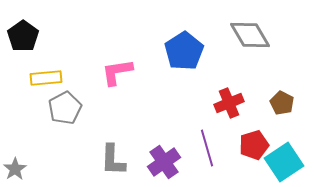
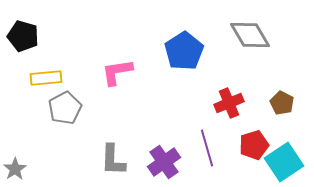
black pentagon: rotated 20 degrees counterclockwise
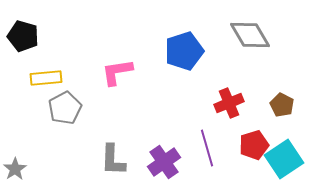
blue pentagon: rotated 15 degrees clockwise
brown pentagon: moved 2 px down
cyan square: moved 3 px up
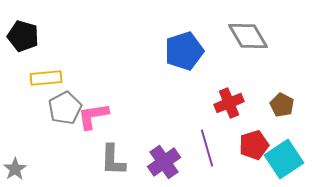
gray diamond: moved 2 px left, 1 px down
pink L-shape: moved 24 px left, 44 px down
